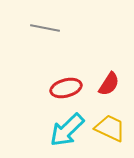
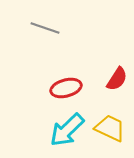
gray line: rotated 8 degrees clockwise
red semicircle: moved 8 px right, 5 px up
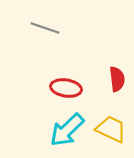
red semicircle: rotated 40 degrees counterclockwise
red ellipse: rotated 24 degrees clockwise
yellow trapezoid: moved 1 px right, 1 px down
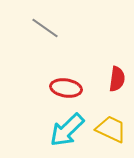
gray line: rotated 16 degrees clockwise
red semicircle: rotated 15 degrees clockwise
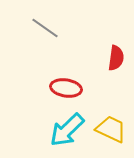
red semicircle: moved 1 px left, 21 px up
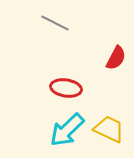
gray line: moved 10 px right, 5 px up; rotated 8 degrees counterclockwise
red semicircle: rotated 20 degrees clockwise
yellow trapezoid: moved 2 px left
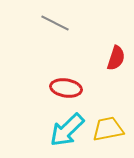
red semicircle: rotated 10 degrees counterclockwise
yellow trapezoid: moved 1 px left; rotated 36 degrees counterclockwise
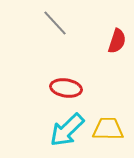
gray line: rotated 20 degrees clockwise
red semicircle: moved 1 px right, 17 px up
yellow trapezoid: rotated 12 degrees clockwise
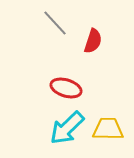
red semicircle: moved 24 px left
red ellipse: rotated 8 degrees clockwise
cyan arrow: moved 2 px up
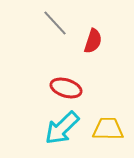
cyan arrow: moved 5 px left
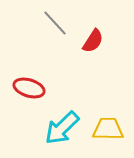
red semicircle: rotated 15 degrees clockwise
red ellipse: moved 37 px left
